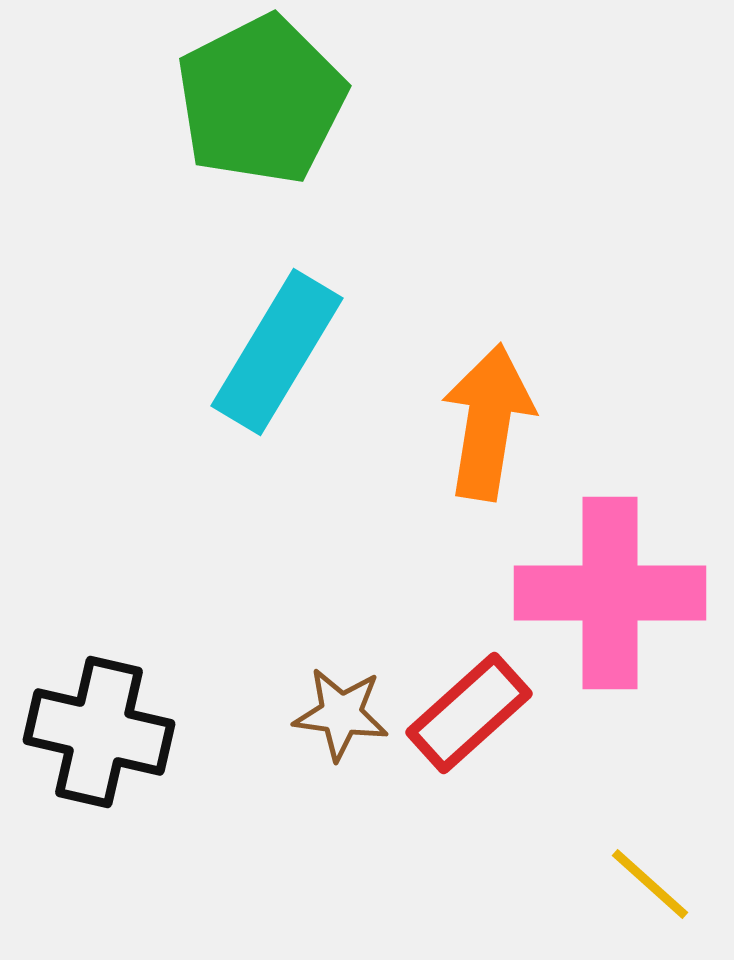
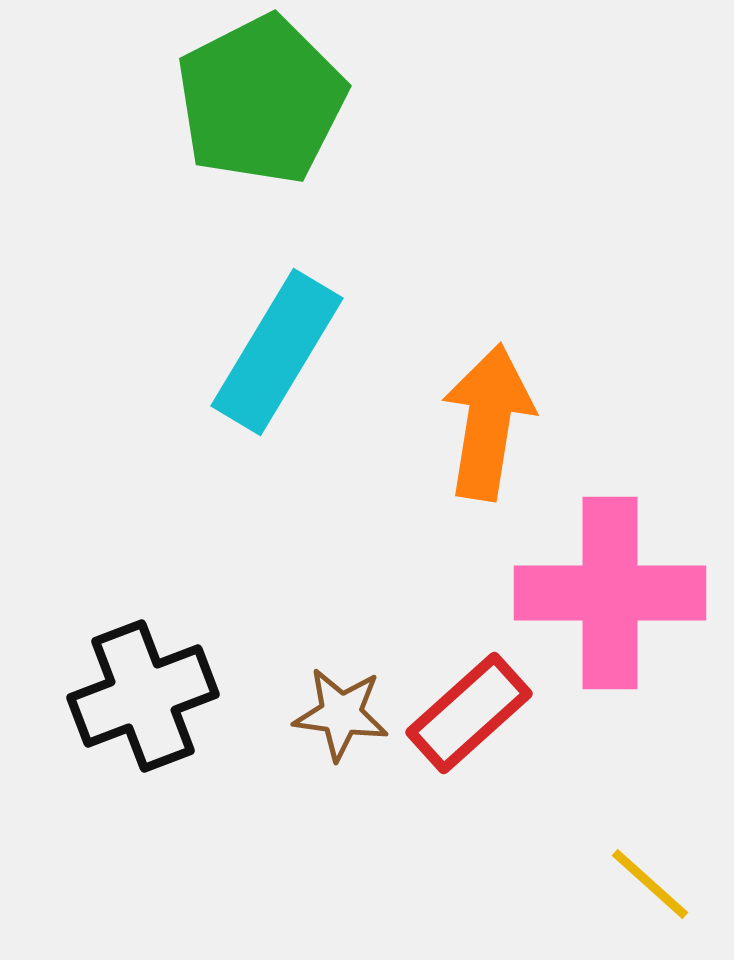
black cross: moved 44 px right, 36 px up; rotated 34 degrees counterclockwise
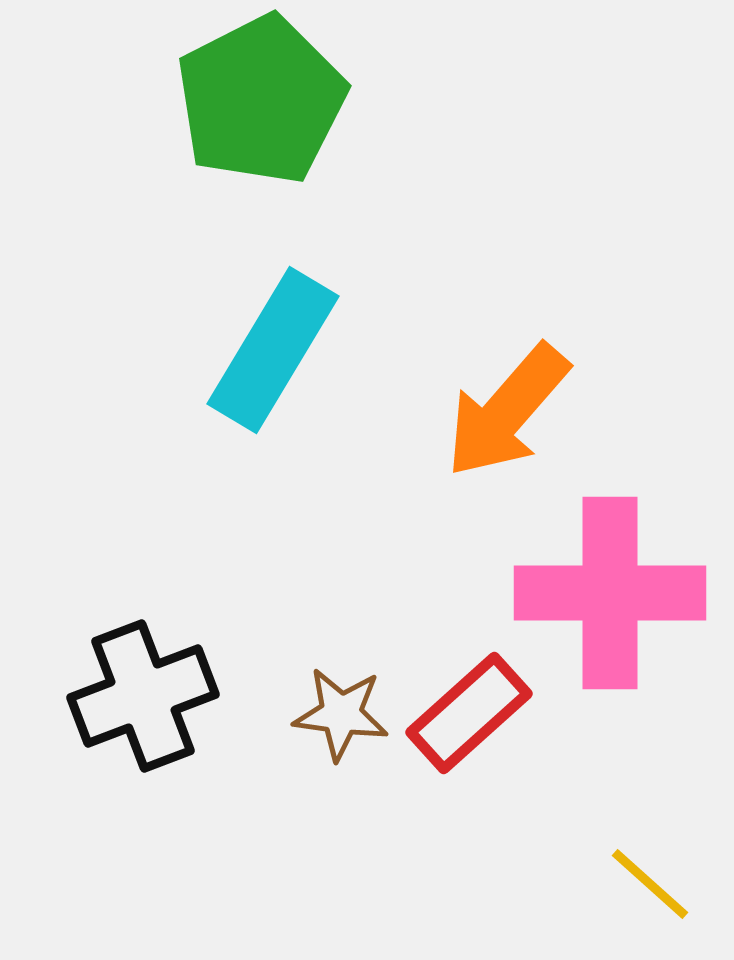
cyan rectangle: moved 4 px left, 2 px up
orange arrow: moved 19 px right, 11 px up; rotated 148 degrees counterclockwise
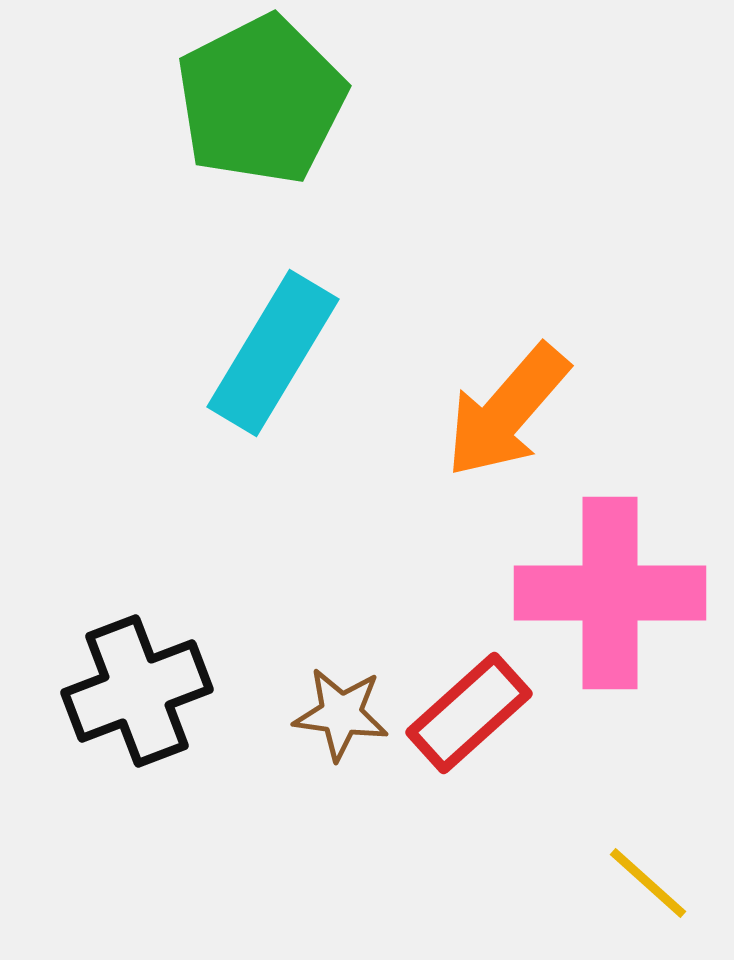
cyan rectangle: moved 3 px down
black cross: moved 6 px left, 5 px up
yellow line: moved 2 px left, 1 px up
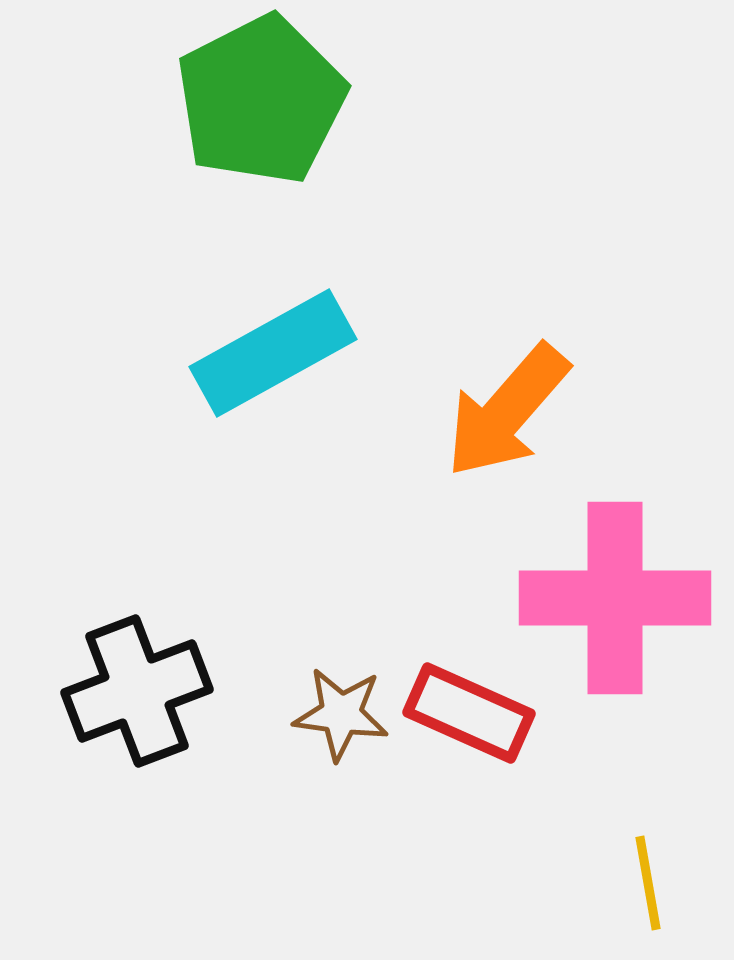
cyan rectangle: rotated 30 degrees clockwise
pink cross: moved 5 px right, 5 px down
red rectangle: rotated 66 degrees clockwise
yellow line: rotated 38 degrees clockwise
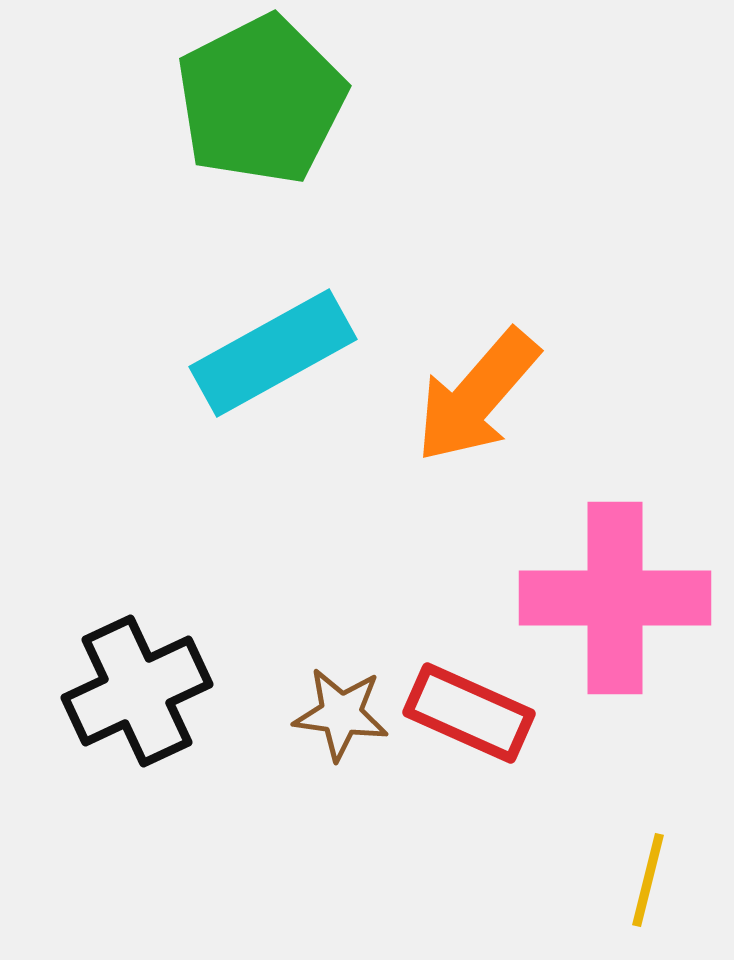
orange arrow: moved 30 px left, 15 px up
black cross: rotated 4 degrees counterclockwise
yellow line: moved 3 px up; rotated 24 degrees clockwise
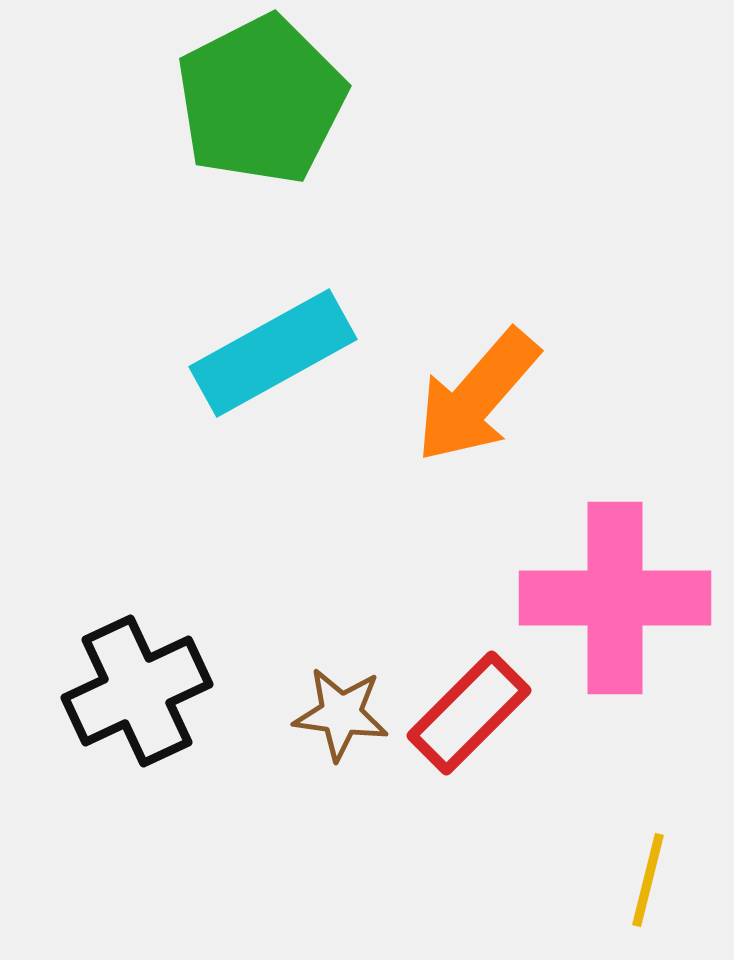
red rectangle: rotated 69 degrees counterclockwise
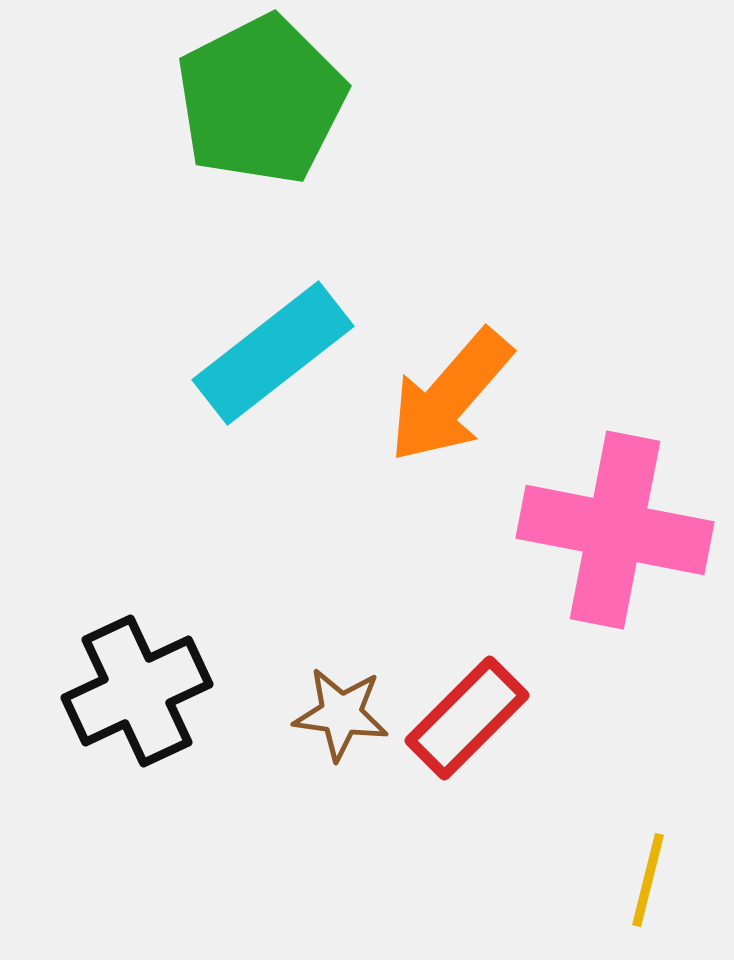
cyan rectangle: rotated 9 degrees counterclockwise
orange arrow: moved 27 px left
pink cross: moved 68 px up; rotated 11 degrees clockwise
red rectangle: moved 2 px left, 5 px down
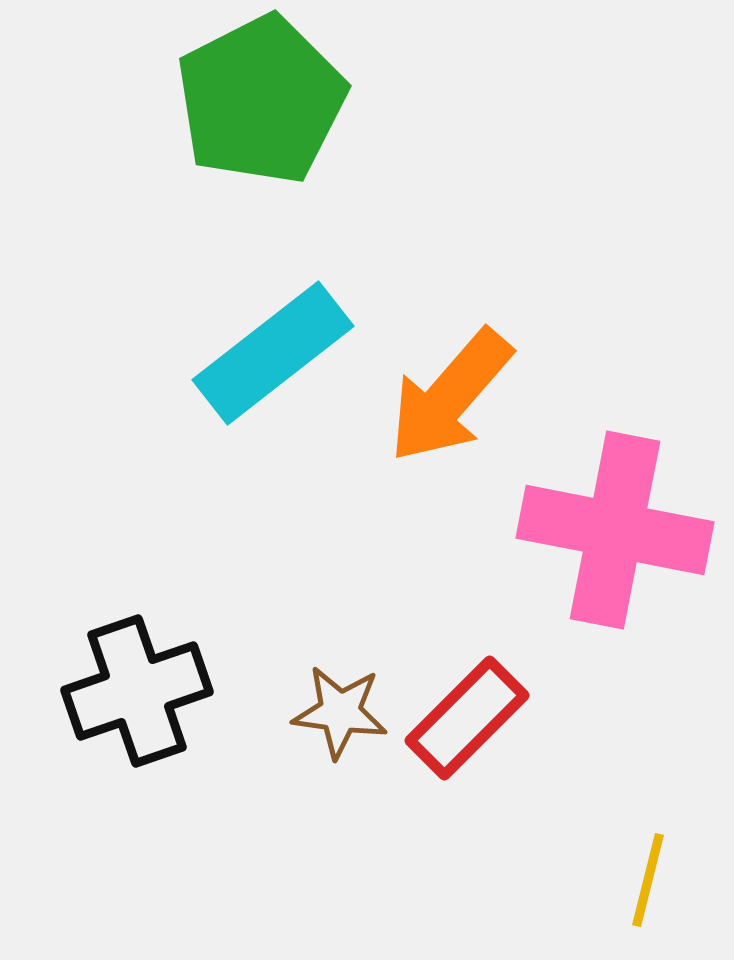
black cross: rotated 6 degrees clockwise
brown star: moved 1 px left, 2 px up
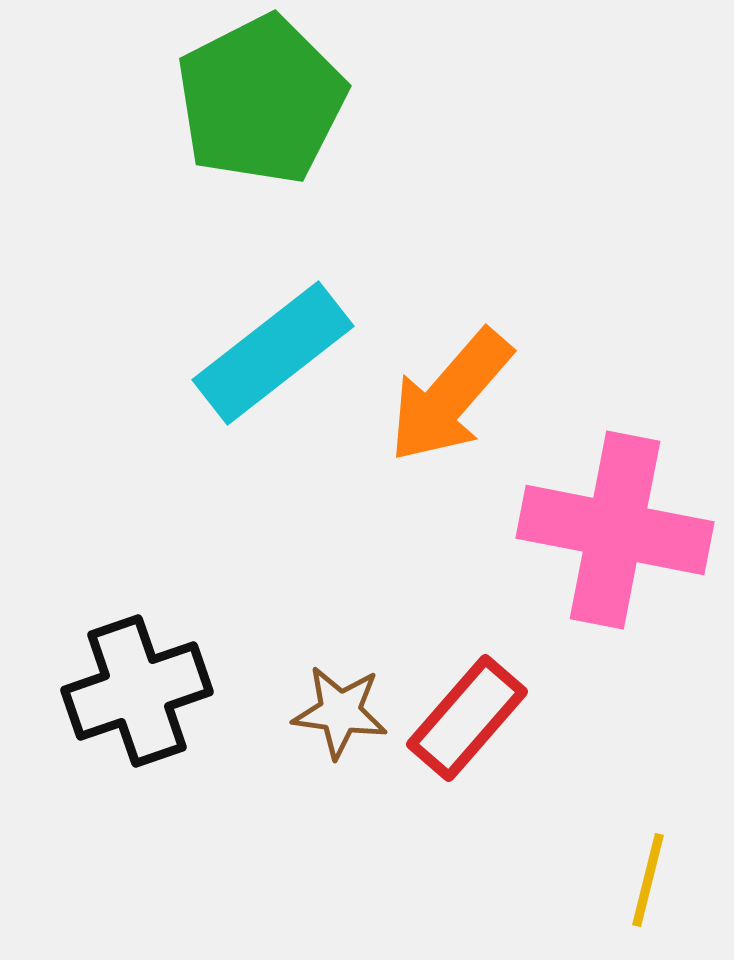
red rectangle: rotated 4 degrees counterclockwise
